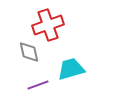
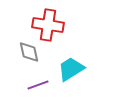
red cross: rotated 28 degrees clockwise
cyan trapezoid: rotated 16 degrees counterclockwise
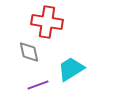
red cross: moved 1 px left, 3 px up
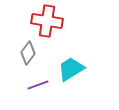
red cross: moved 1 px up
gray diamond: moved 1 px left, 1 px down; rotated 50 degrees clockwise
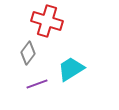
red cross: rotated 8 degrees clockwise
purple line: moved 1 px left, 1 px up
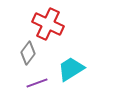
red cross: moved 1 px right, 3 px down; rotated 8 degrees clockwise
purple line: moved 1 px up
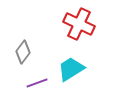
red cross: moved 31 px right
gray diamond: moved 5 px left, 1 px up
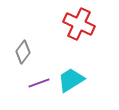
cyan trapezoid: moved 11 px down
purple line: moved 2 px right
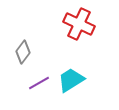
purple line: rotated 10 degrees counterclockwise
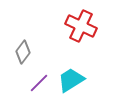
red cross: moved 2 px right, 2 px down
purple line: rotated 15 degrees counterclockwise
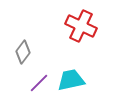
cyan trapezoid: rotated 20 degrees clockwise
